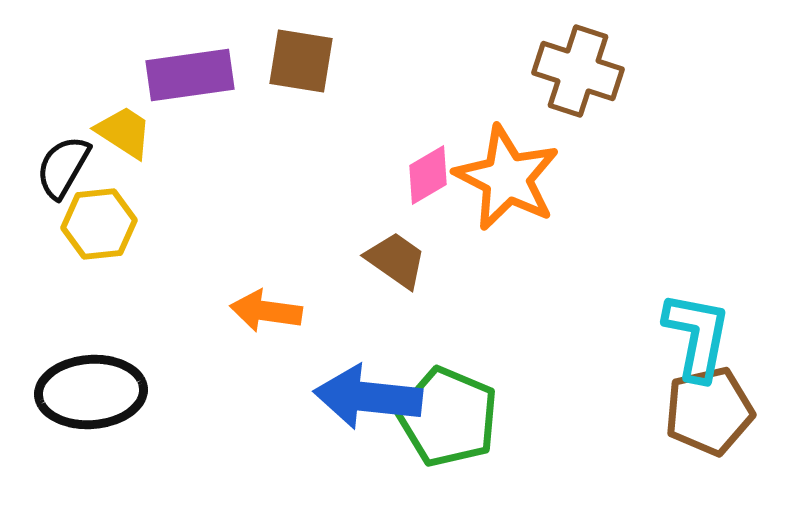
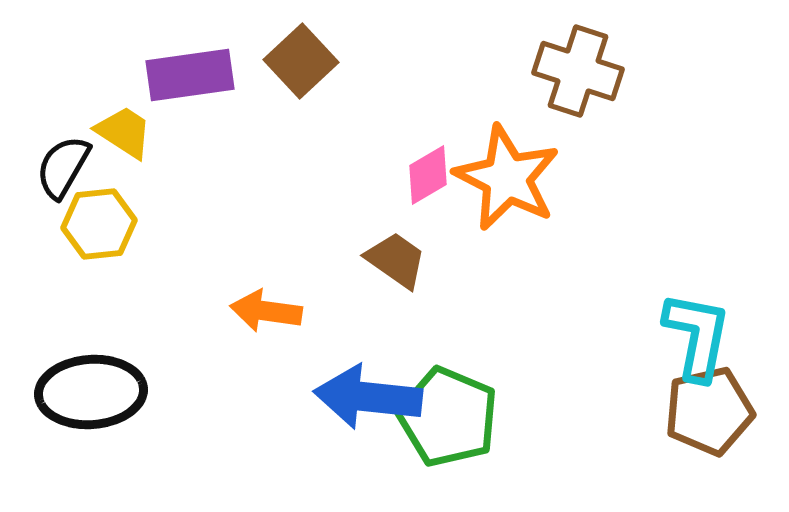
brown square: rotated 38 degrees clockwise
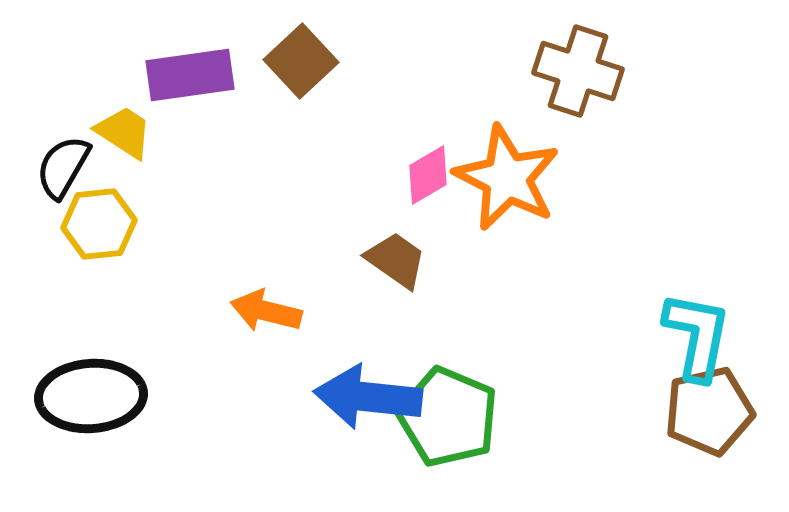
orange arrow: rotated 6 degrees clockwise
black ellipse: moved 4 px down
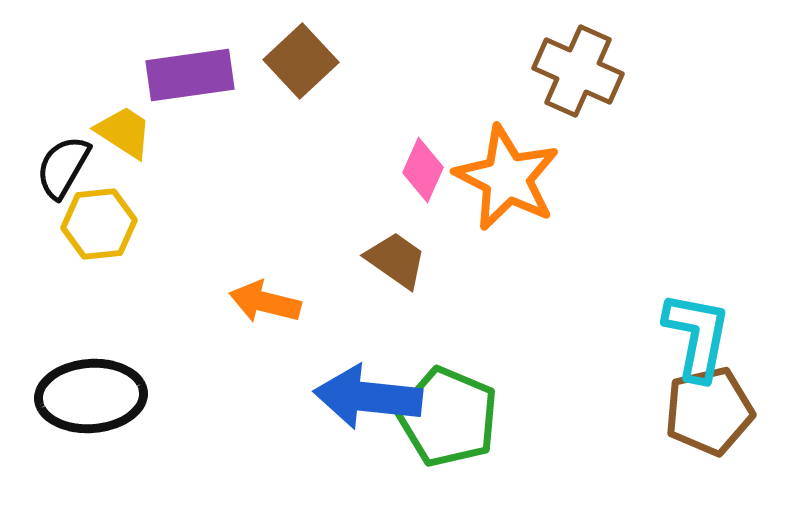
brown cross: rotated 6 degrees clockwise
pink diamond: moved 5 px left, 5 px up; rotated 36 degrees counterclockwise
orange arrow: moved 1 px left, 9 px up
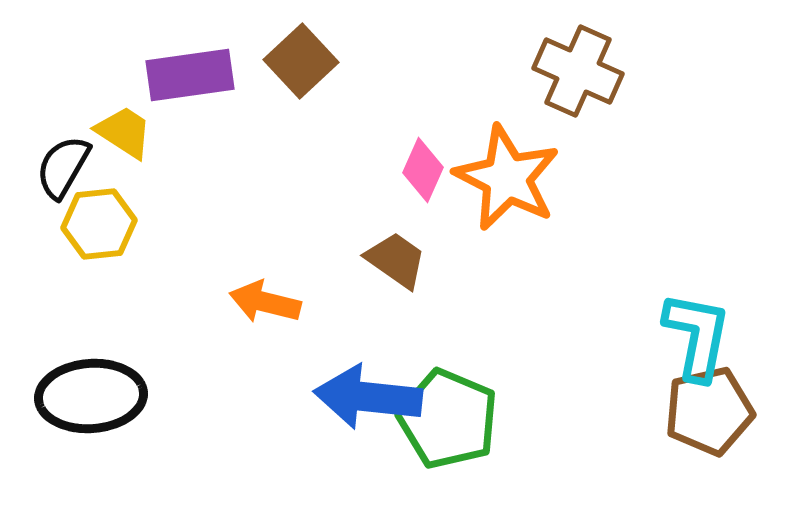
green pentagon: moved 2 px down
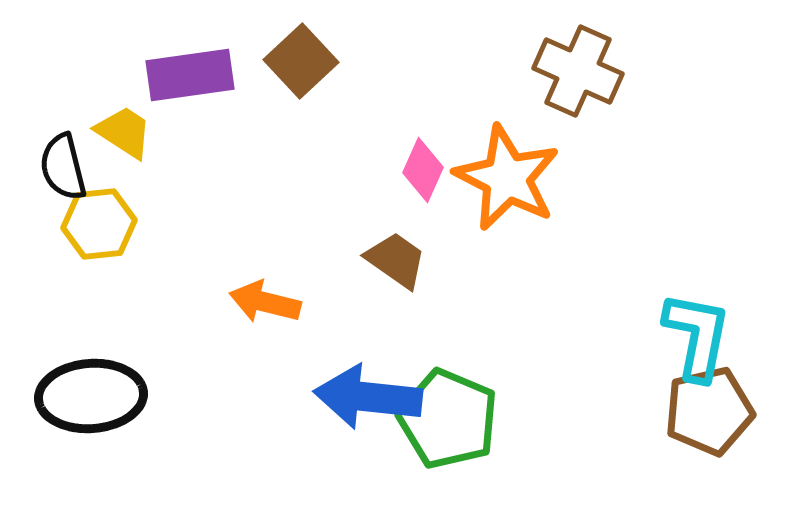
black semicircle: rotated 44 degrees counterclockwise
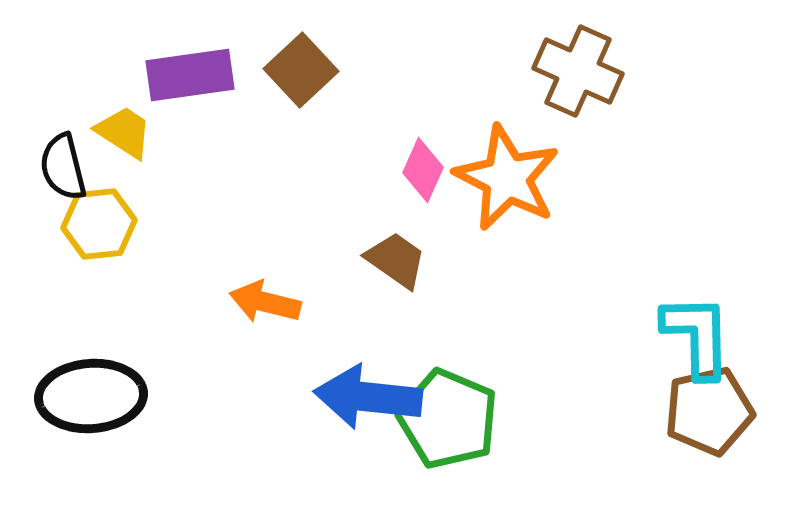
brown square: moved 9 px down
cyan L-shape: rotated 12 degrees counterclockwise
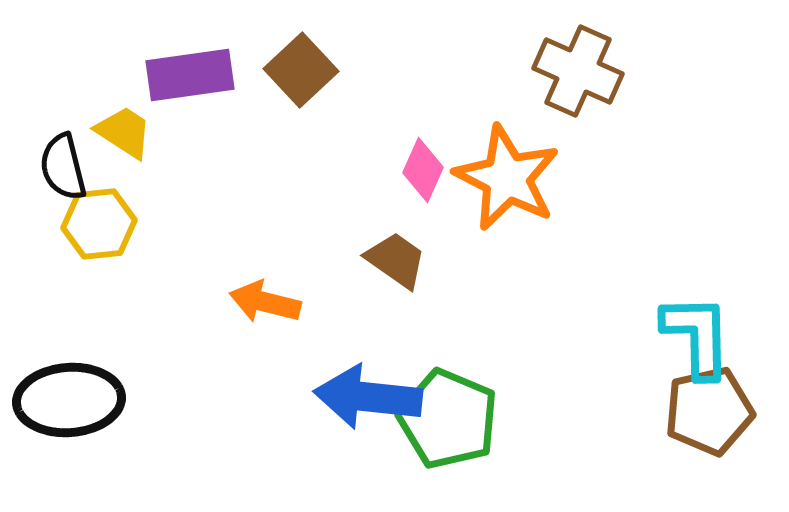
black ellipse: moved 22 px left, 4 px down
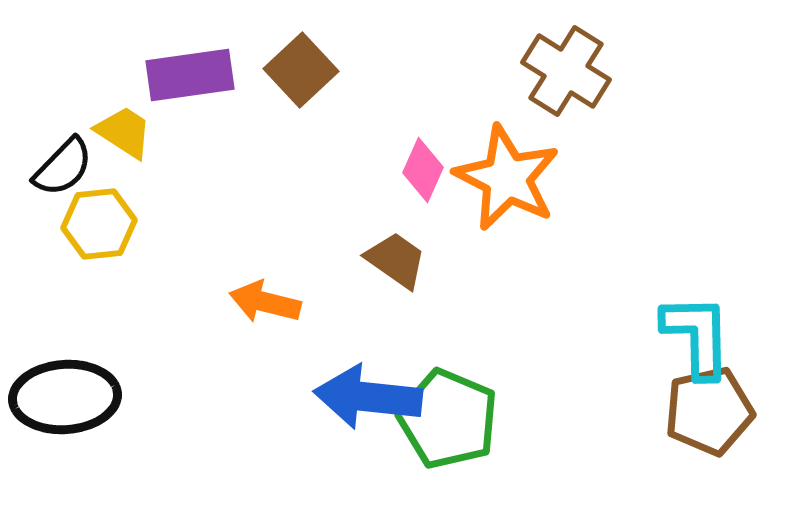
brown cross: moved 12 px left; rotated 8 degrees clockwise
black semicircle: rotated 122 degrees counterclockwise
black ellipse: moved 4 px left, 3 px up
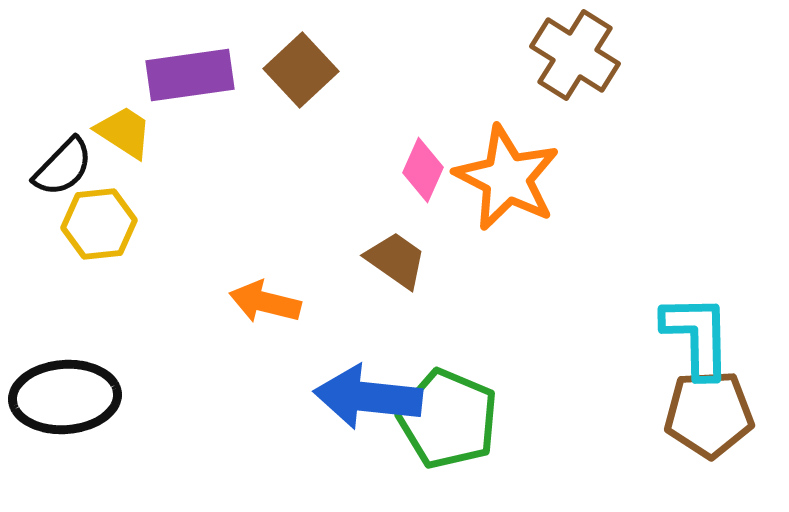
brown cross: moved 9 px right, 16 px up
brown pentagon: moved 3 px down; rotated 10 degrees clockwise
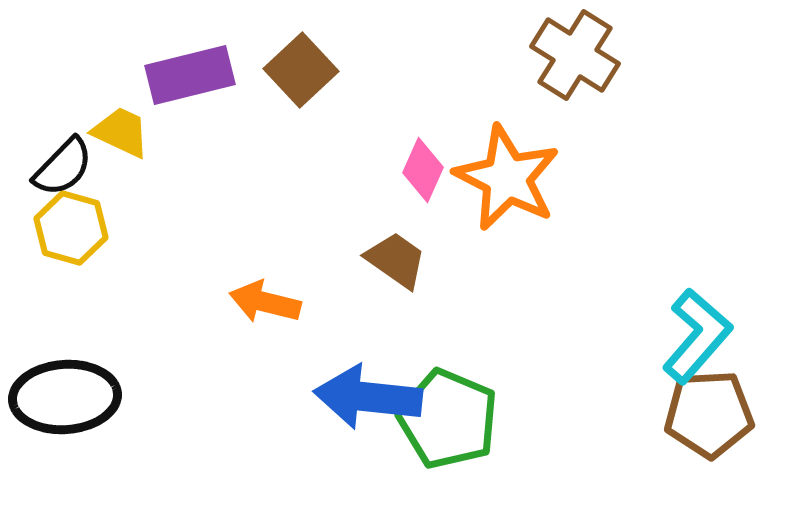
purple rectangle: rotated 6 degrees counterclockwise
yellow trapezoid: moved 3 px left; rotated 8 degrees counterclockwise
yellow hexagon: moved 28 px left, 4 px down; rotated 22 degrees clockwise
cyan L-shape: rotated 42 degrees clockwise
